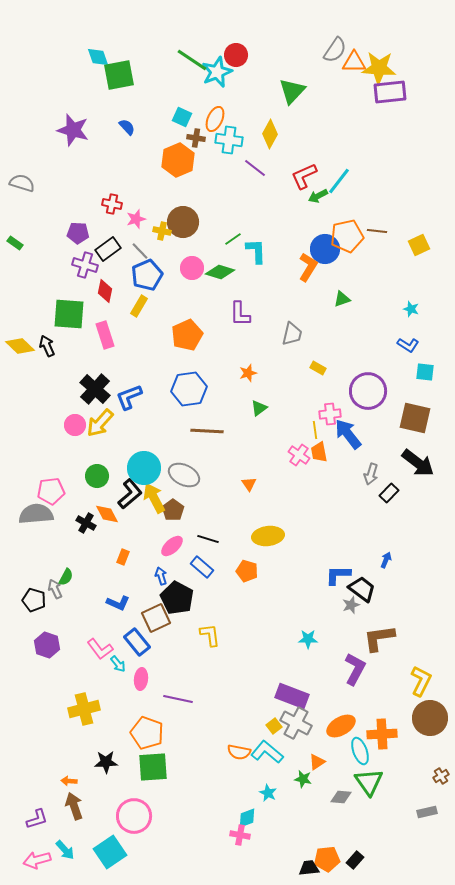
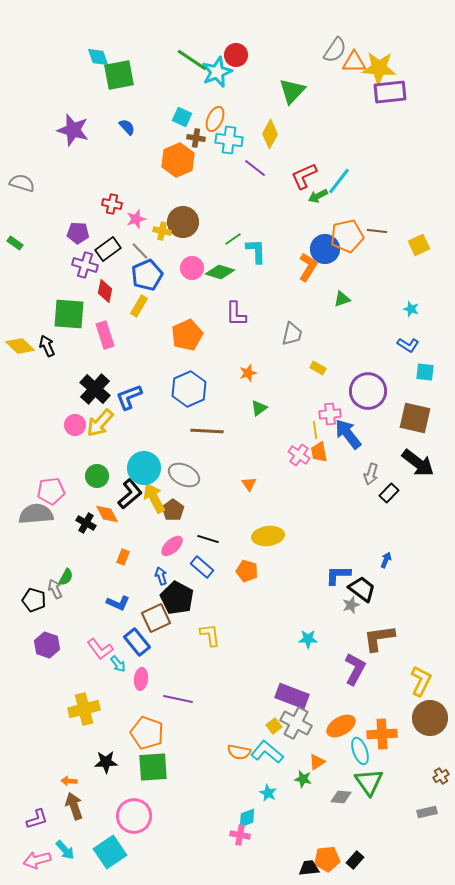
purple L-shape at (240, 314): moved 4 px left
blue hexagon at (189, 389): rotated 16 degrees counterclockwise
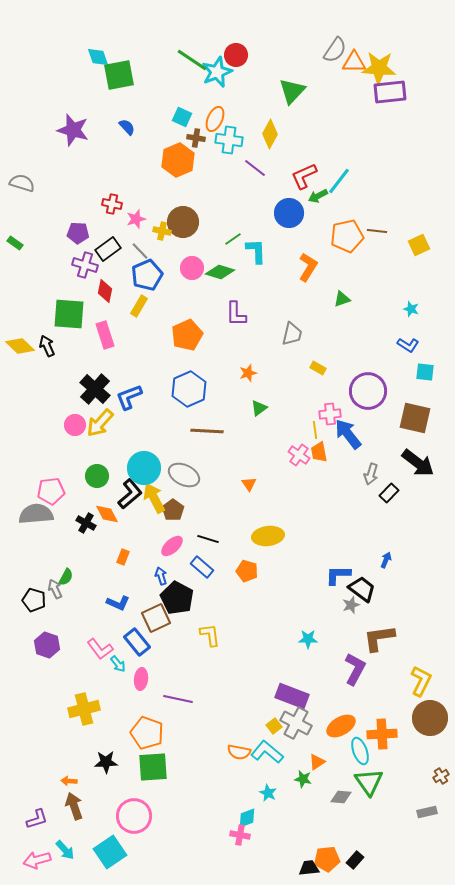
blue circle at (325, 249): moved 36 px left, 36 px up
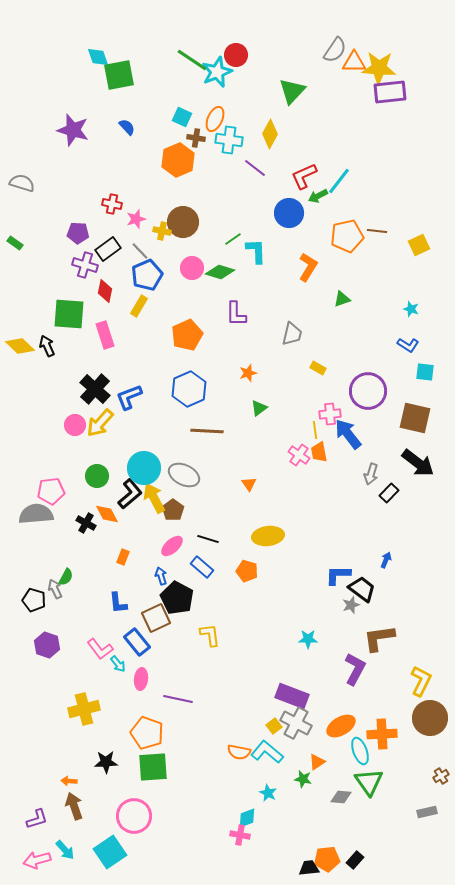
blue L-shape at (118, 603): rotated 60 degrees clockwise
